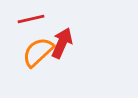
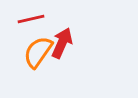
orange semicircle: rotated 12 degrees counterclockwise
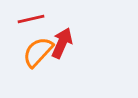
orange semicircle: rotated 8 degrees clockwise
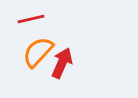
red arrow: moved 20 px down
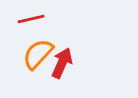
orange semicircle: moved 2 px down
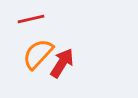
red arrow: rotated 8 degrees clockwise
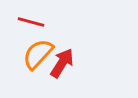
red line: moved 3 px down; rotated 28 degrees clockwise
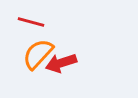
red arrow: moved 1 px left; rotated 140 degrees counterclockwise
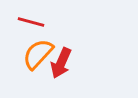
red arrow: rotated 48 degrees counterclockwise
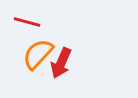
red line: moved 4 px left
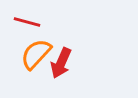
orange semicircle: moved 2 px left
